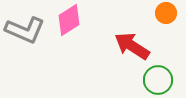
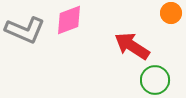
orange circle: moved 5 px right
pink diamond: rotated 12 degrees clockwise
green circle: moved 3 px left
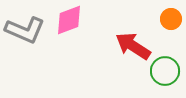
orange circle: moved 6 px down
red arrow: moved 1 px right
green circle: moved 10 px right, 9 px up
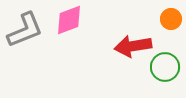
gray L-shape: rotated 45 degrees counterclockwise
red arrow: rotated 42 degrees counterclockwise
green circle: moved 4 px up
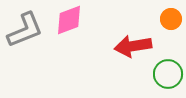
green circle: moved 3 px right, 7 px down
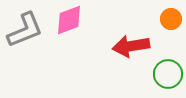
red arrow: moved 2 px left
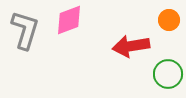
orange circle: moved 2 px left, 1 px down
gray L-shape: rotated 51 degrees counterclockwise
